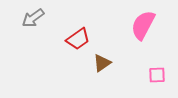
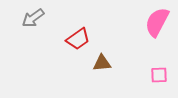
pink semicircle: moved 14 px right, 3 px up
brown triangle: rotated 30 degrees clockwise
pink square: moved 2 px right
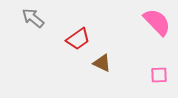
gray arrow: rotated 75 degrees clockwise
pink semicircle: rotated 108 degrees clockwise
brown triangle: rotated 30 degrees clockwise
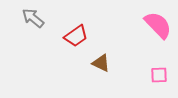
pink semicircle: moved 1 px right, 3 px down
red trapezoid: moved 2 px left, 3 px up
brown triangle: moved 1 px left
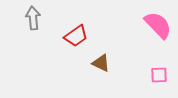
gray arrow: rotated 45 degrees clockwise
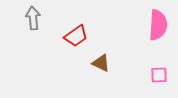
pink semicircle: rotated 48 degrees clockwise
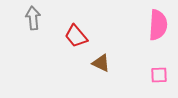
red trapezoid: rotated 85 degrees clockwise
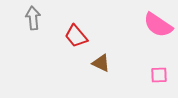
pink semicircle: rotated 120 degrees clockwise
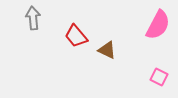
pink semicircle: rotated 96 degrees counterclockwise
brown triangle: moved 6 px right, 13 px up
pink square: moved 2 px down; rotated 30 degrees clockwise
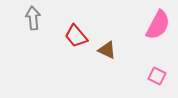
pink square: moved 2 px left, 1 px up
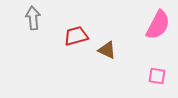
red trapezoid: rotated 115 degrees clockwise
pink square: rotated 18 degrees counterclockwise
